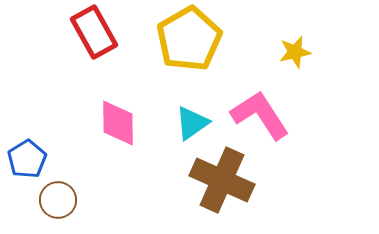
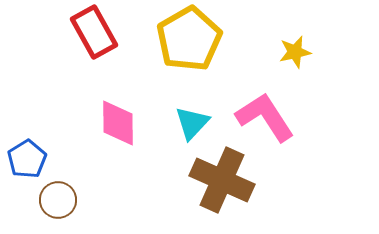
pink L-shape: moved 5 px right, 2 px down
cyan triangle: rotated 12 degrees counterclockwise
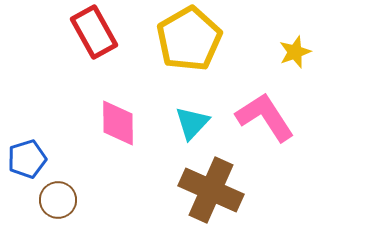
yellow star: rotated 8 degrees counterclockwise
blue pentagon: rotated 15 degrees clockwise
brown cross: moved 11 px left, 10 px down
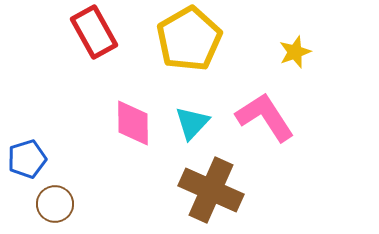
pink diamond: moved 15 px right
brown circle: moved 3 px left, 4 px down
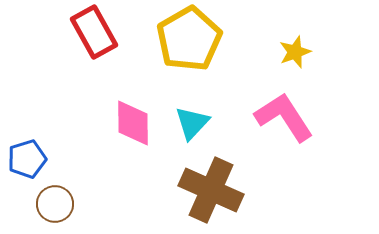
pink L-shape: moved 19 px right
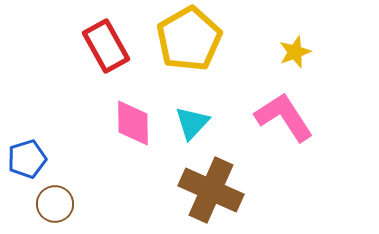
red rectangle: moved 12 px right, 14 px down
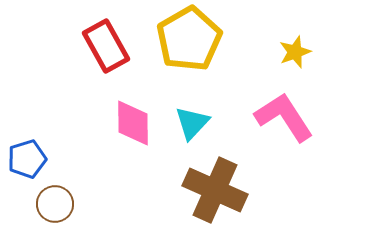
brown cross: moved 4 px right
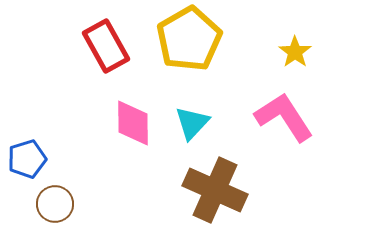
yellow star: rotated 16 degrees counterclockwise
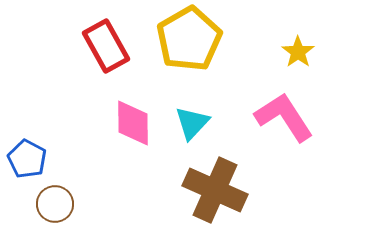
yellow star: moved 3 px right
blue pentagon: rotated 27 degrees counterclockwise
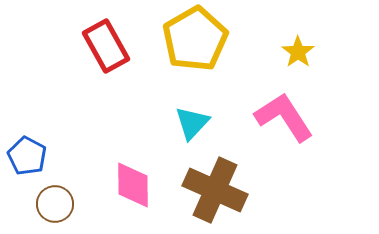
yellow pentagon: moved 6 px right
pink diamond: moved 62 px down
blue pentagon: moved 3 px up
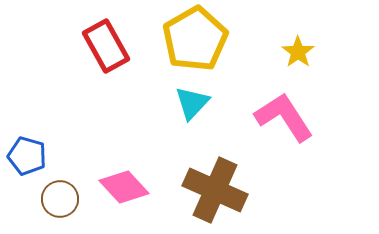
cyan triangle: moved 20 px up
blue pentagon: rotated 12 degrees counterclockwise
pink diamond: moved 9 px left, 2 px down; rotated 42 degrees counterclockwise
brown circle: moved 5 px right, 5 px up
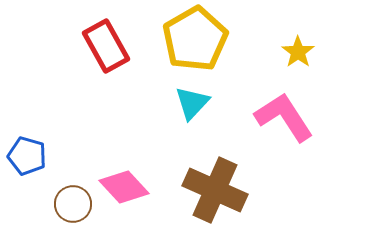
brown circle: moved 13 px right, 5 px down
